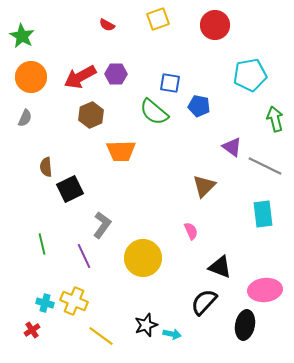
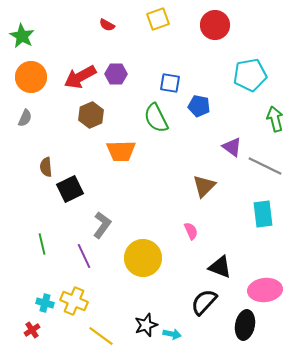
green semicircle: moved 2 px right, 6 px down; rotated 24 degrees clockwise
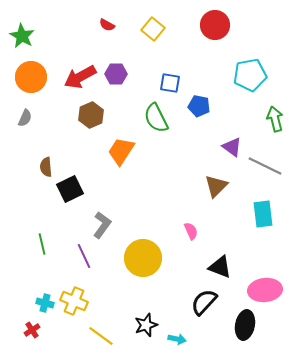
yellow square: moved 5 px left, 10 px down; rotated 30 degrees counterclockwise
orange trapezoid: rotated 124 degrees clockwise
brown triangle: moved 12 px right
cyan arrow: moved 5 px right, 5 px down
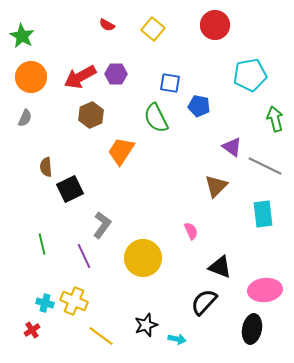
black ellipse: moved 7 px right, 4 px down
